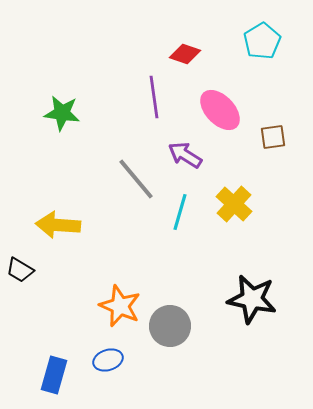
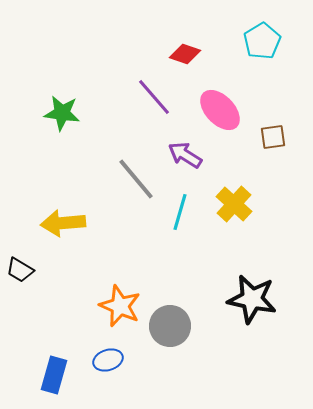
purple line: rotated 33 degrees counterclockwise
yellow arrow: moved 5 px right, 2 px up; rotated 9 degrees counterclockwise
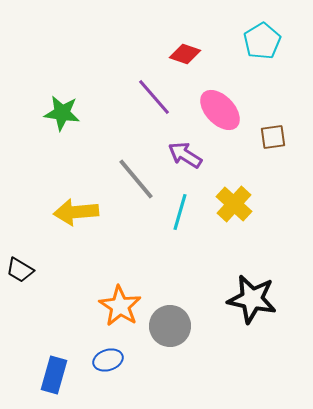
yellow arrow: moved 13 px right, 11 px up
orange star: rotated 9 degrees clockwise
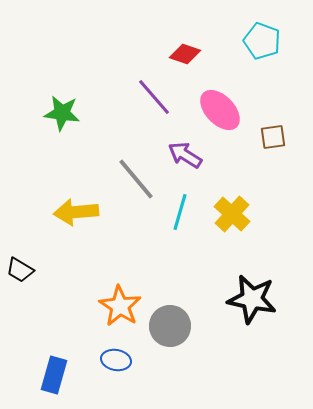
cyan pentagon: rotated 21 degrees counterclockwise
yellow cross: moved 2 px left, 10 px down
blue ellipse: moved 8 px right; rotated 28 degrees clockwise
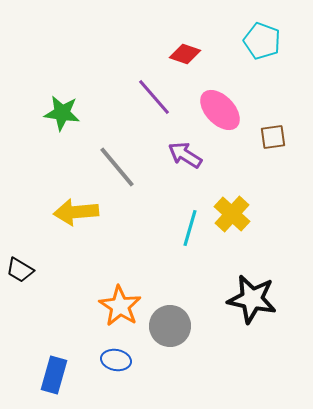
gray line: moved 19 px left, 12 px up
cyan line: moved 10 px right, 16 px down
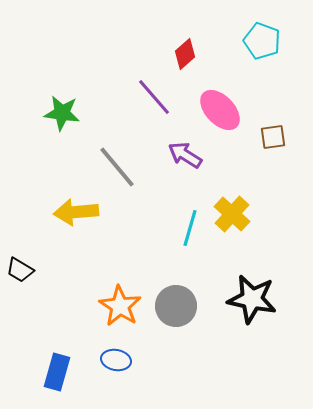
red diamond: rotated 60 degrees counterclockwise
gray circle: moved 6 px right, 20 px up
blue rectangle: moved 3 px right, 3 px up
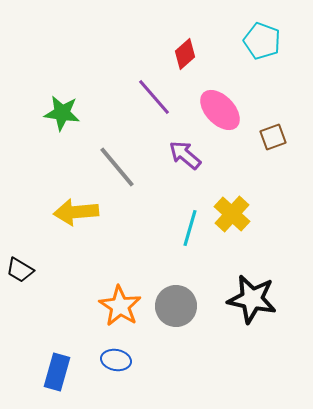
brown square: rotated 12 degrees counterclockwise
purple arrow: rotated 8 degrees clockwise
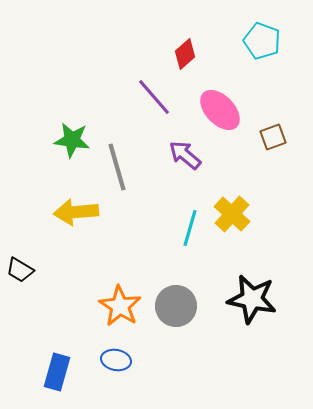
green star: moved 10 px right, 27 px down
gray line: rotated 24 degrees clockwise
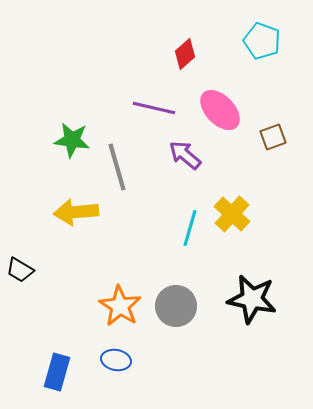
purple line: moved 11 px down; rotated 36 degrees counterclockwise
